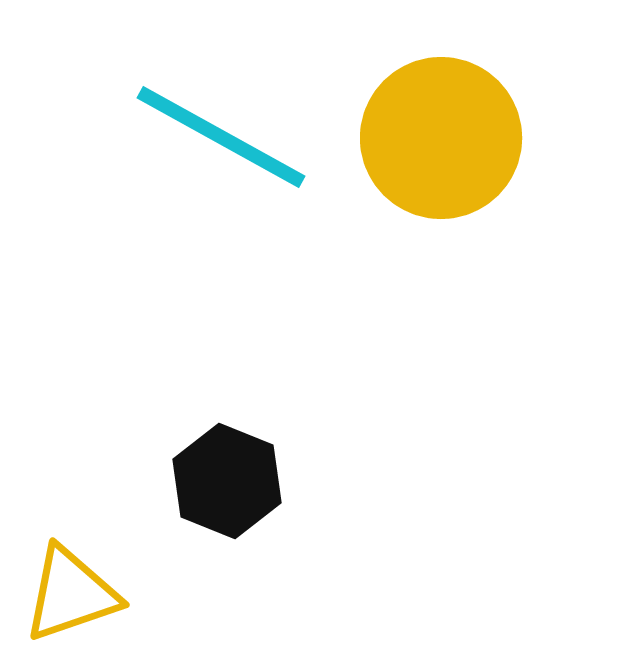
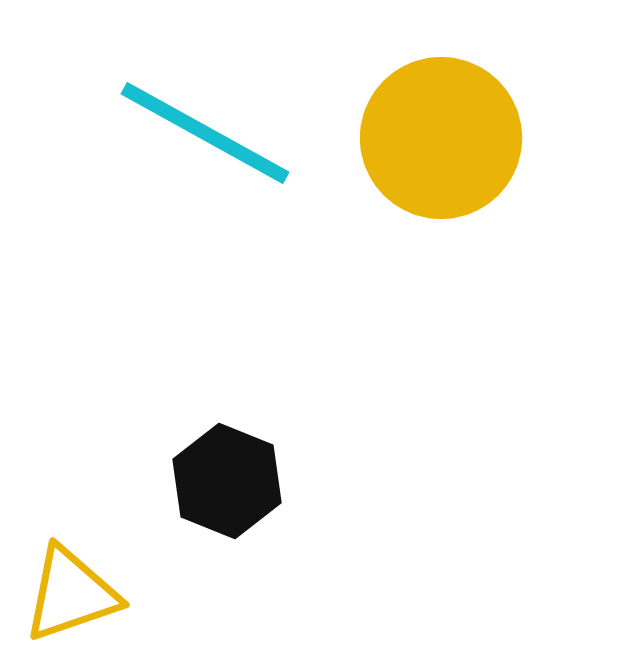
cyan line: moved 16 px left, 4 px up
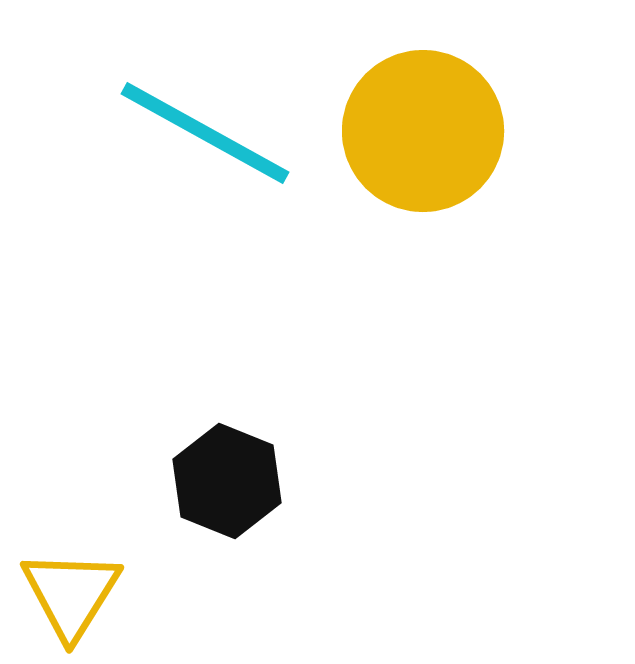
yellow circle: moved 18 px left, 7 px up
yellow triangle: rotated 39 degrees counterclockwise
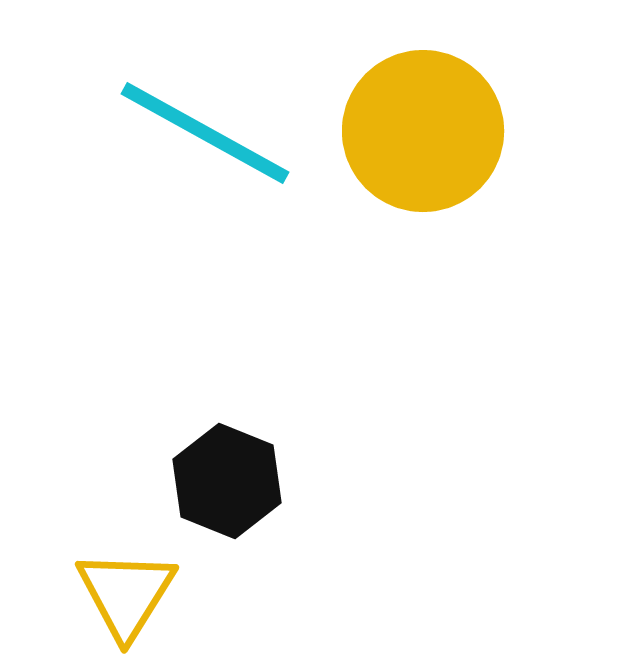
yellow triangle: moved 55 px right
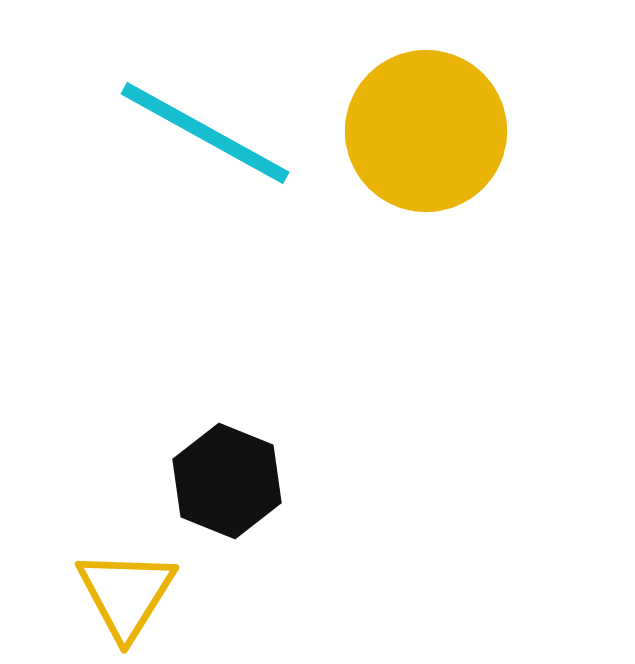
yellow circle: moved 3 px right
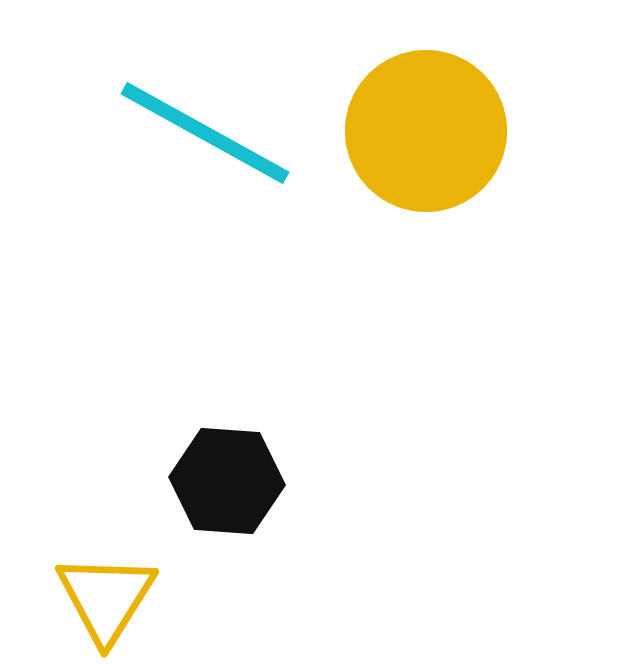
black hexagon: rotated 18 degrees counterclockwise
yellow triangle: moved 20 px left, 4 px down
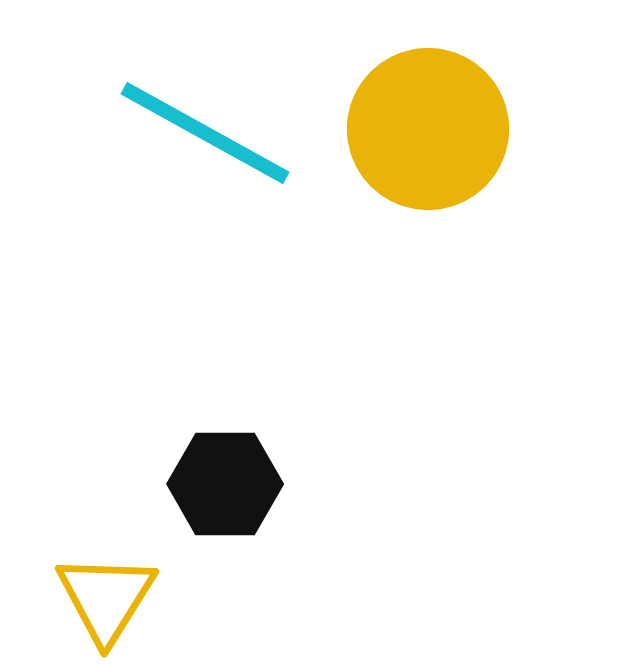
yellow circle: moved 2 px right, 2 px up
black hexagon: moved 2 px left, 3 px down; rotated 4 degrees counterclockwise
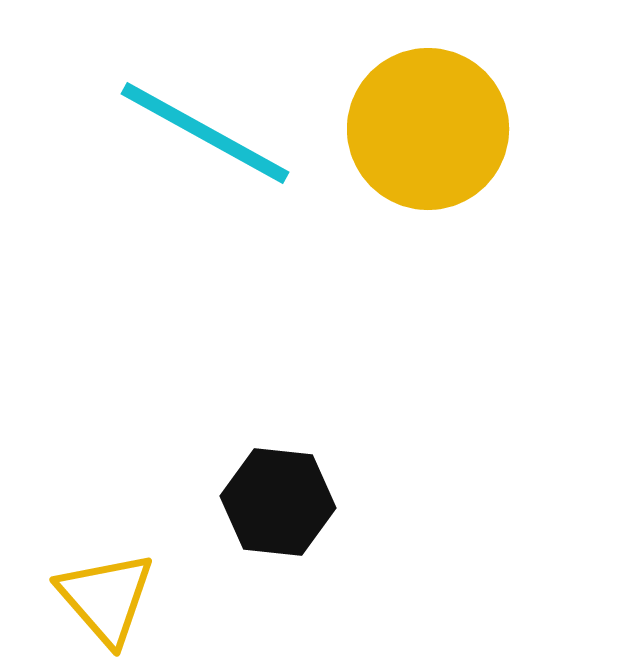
black hexagon: moved 53 px right, 18 px down; rotated 6 degrees clockwise
yellow triangle: rotated 13 degrees counterclockwise
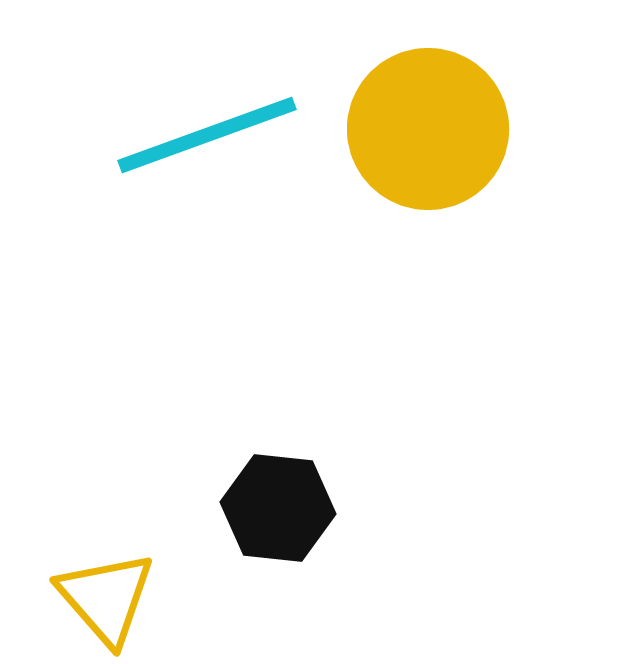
cyan line: moved 2 px right, 2 px down; rotated 49 degrees counterclockwise
black hexagon: moved 6 px down
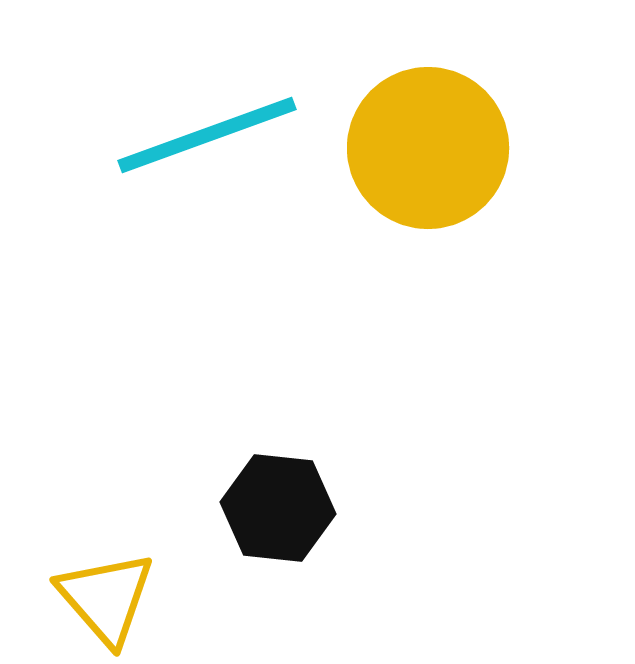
yellow circle: moved 19 px down
